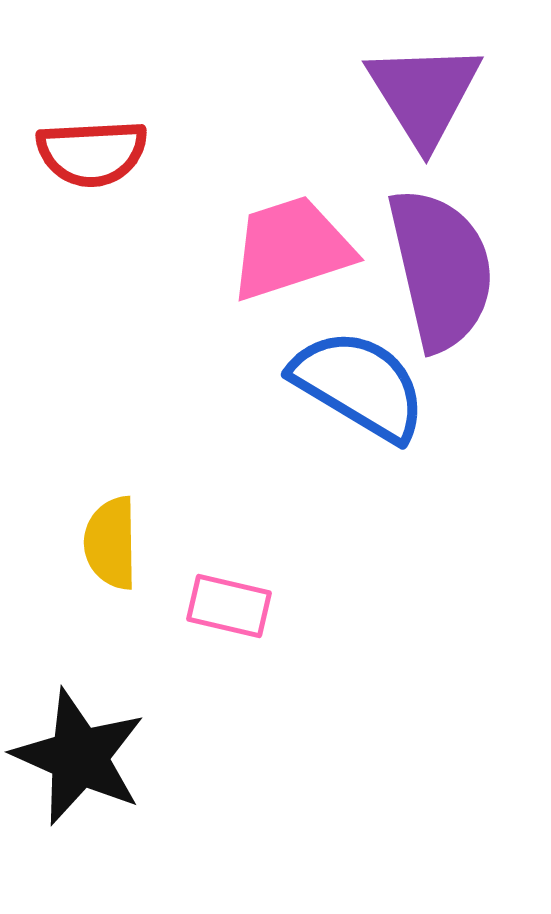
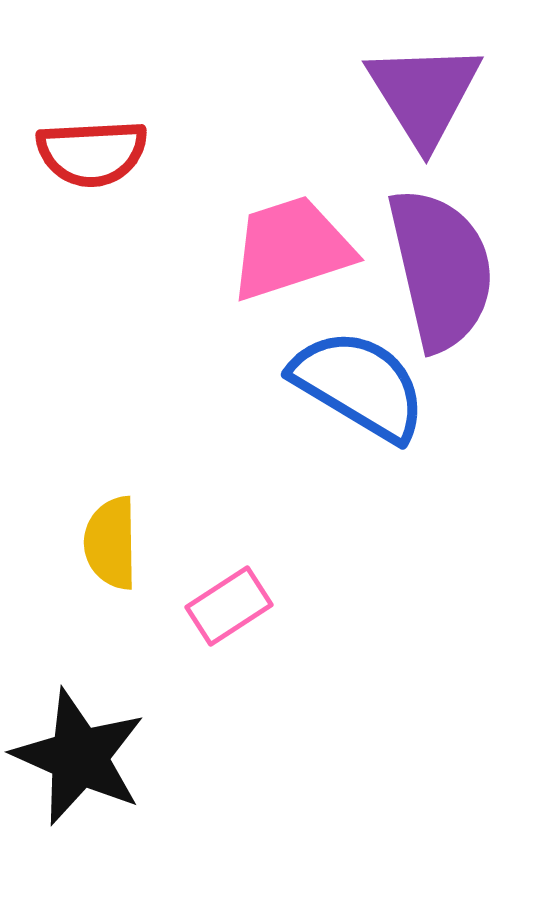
pink rectangle: rotated 46 degrees counterclockwise
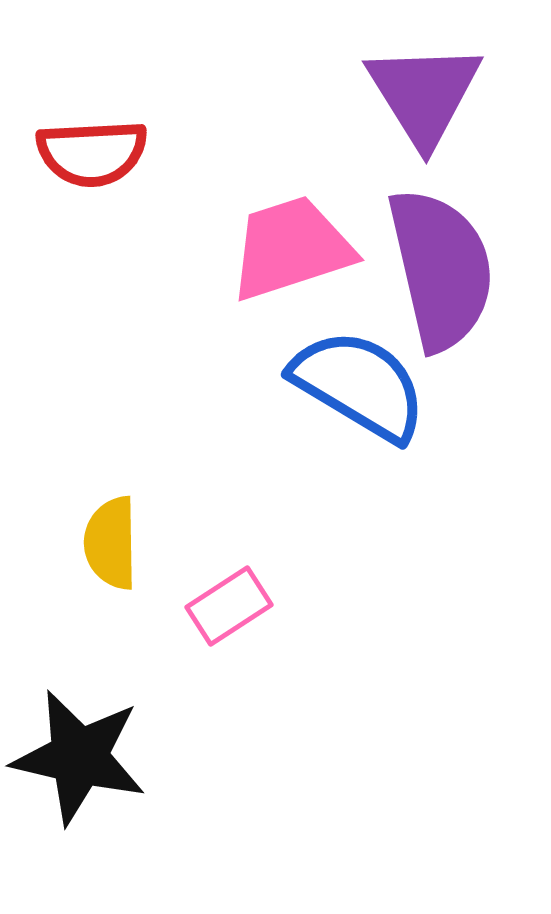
black star: rotated 11 degrees counterclockwise
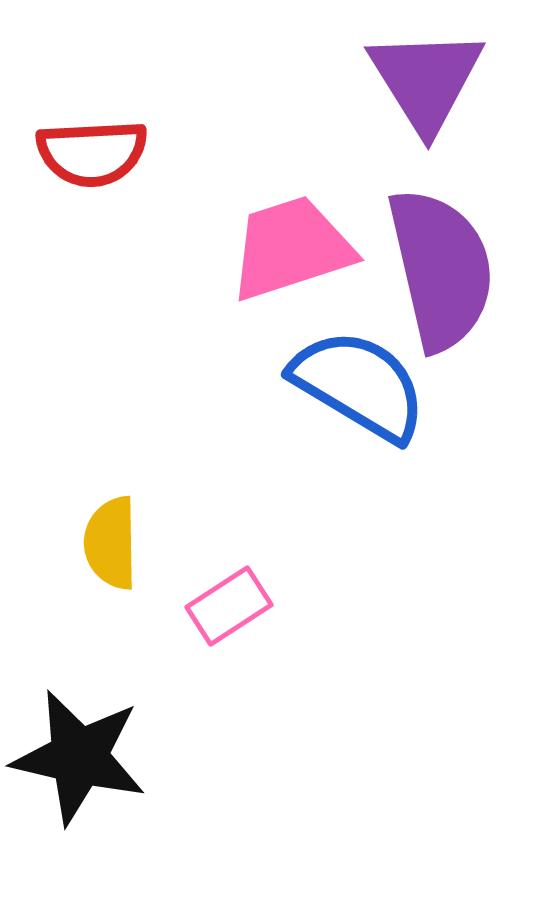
purple triangle: moved 2 px right, 14 px up
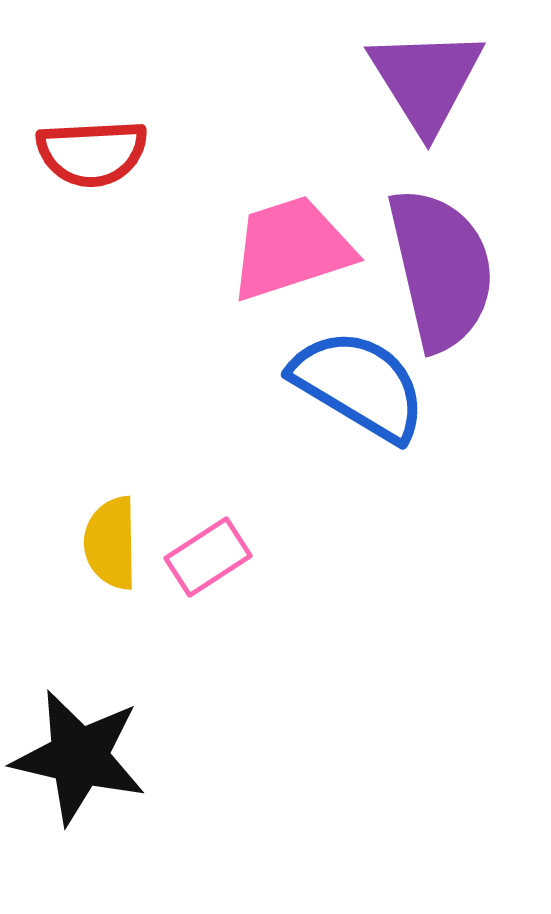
pink rectangle: moved 21 px left, 49 px up
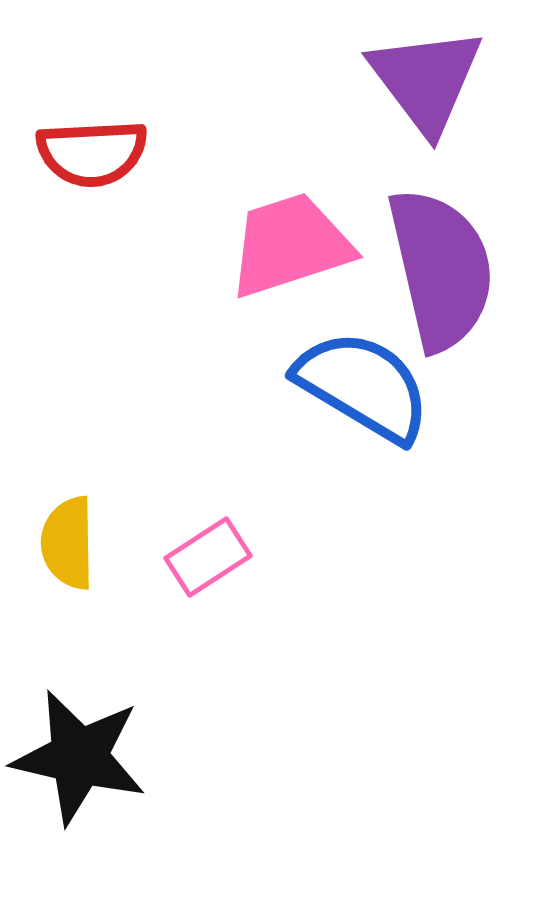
purple triangle: rotated 5 degrees counterclockwise
pink trapezoid: moved 1 px left, 3 px up
blue semicircle: moved 4 px right, 1 px down
yellow semicircle: moved 43 px left
